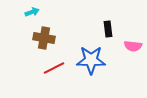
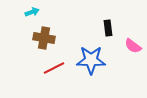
black rectangle: moved 1 px up
pink semicircle: rotated 30 degrees clockwise
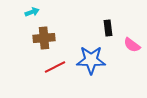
brown cross: rotated 15 degrees counterclockwise
pink semicircle: moved 1 px left, 1 px up
red line: moved 1 px right, 1 px up
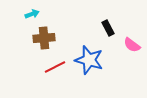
cyan arrow: moved 2 px down
black rectangle: rotated 21 degrees counterclockwise
blue star: moved 2 px left; rotated 16 degrees clockwise
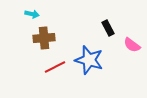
cyan arrow: rotated 32 degrees clockwise
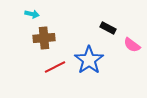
black rectangle: rotated 35 degrees counterclockwise
blue star: rotated 20 degrees clockwise
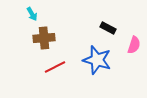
cyan arrow: rotated 48 degrees clockwise
pink semicircle: moved 2 px right; rotated 108 degrees counterclockwise
blue star: moved 8 px right; rotated 20 degrees counterclockwise
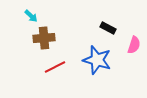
cyan arrow: moved 1 px left, 2 px down; rotated 16 degrees counterclockwise
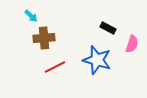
pink semicircle: moved 2 px left, 1 px up
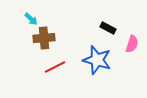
cyan arrow: moved 3 px down
